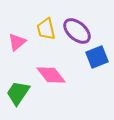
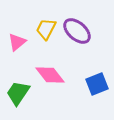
yellow trapezoid: rotated 40 degrees clockwise
blue square: moved 27 px down
pink diamond: moved 1 px left
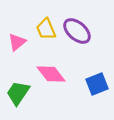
yellow trapezoid: rotated 50 degrees counterclockwise
pink diamond: moved 1 px right, 1 px up
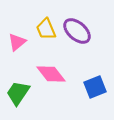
blue square: moved 2 px left, 3 px down
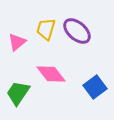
yellow trapezoid: rotated 40 degrees clockwise
blue square: rotated 15 degrees counterclockwise
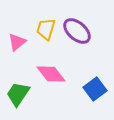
blue square: moved 2 px down
green trapezoid: moved 1 px down
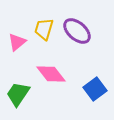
yellow trapezoid: moved 2 px left
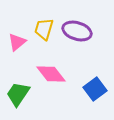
purple ellipse: rotated 24 degrees counterclockwise
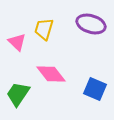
purple ellipse: moved 14 px right, 7 px up
pink triangle: rotated 36 degrees counterclockwise
blue square: rotated 30 degrees counterclockwise
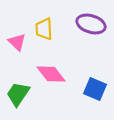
yellow trapezoid: rotated 20 degrees counterclockwise
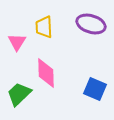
yellow trapezoid: moved 2 px up
pink triangle: rotated 18 degrees clockwise
pink diamond: moved 5 px left, 1 px up; rotated 36 degrees clockwise
green trapezoid: moved 1 px right; rotated 12 degrees clockwise
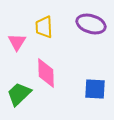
blue square: rotated 20 degrees counterclockwise
